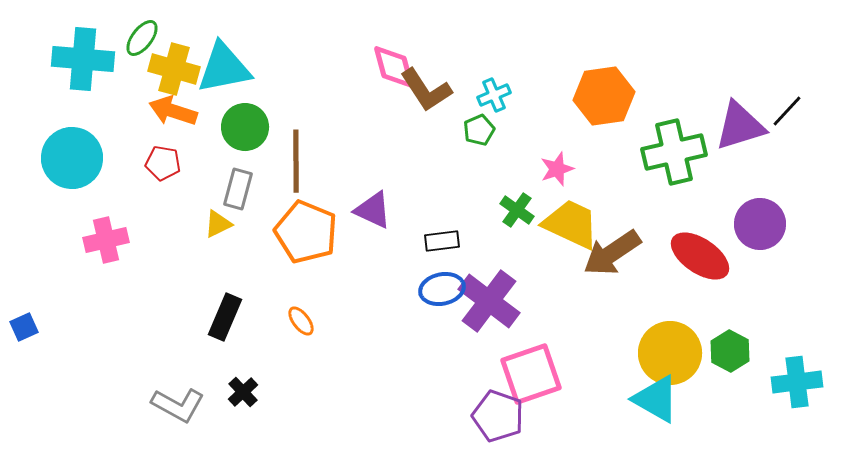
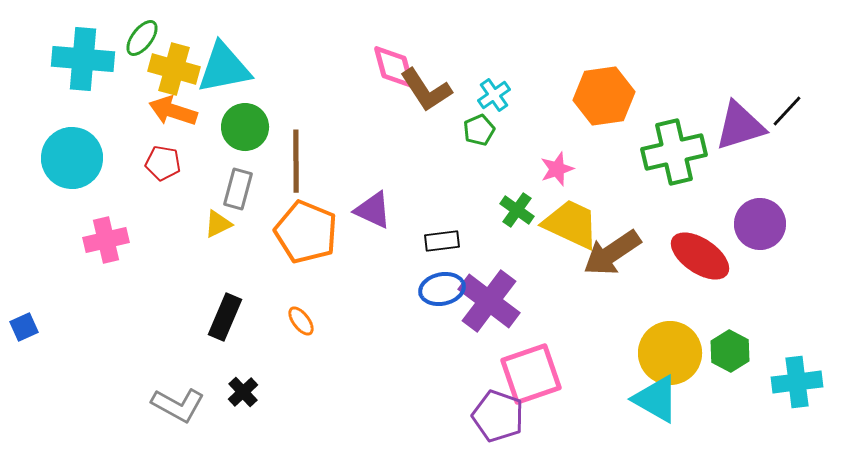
cyan cross at (494, 95): rotated 12 degrees counterclockwise
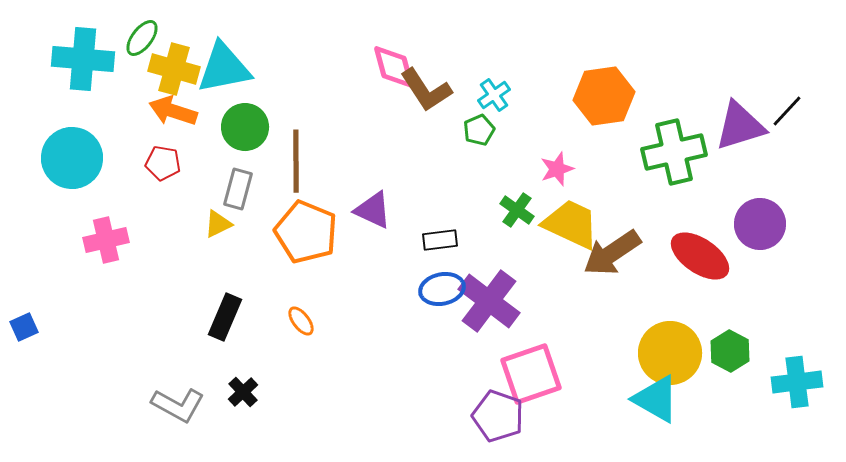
black rectangle at (442, 241): moved 2 px left, 1 px up
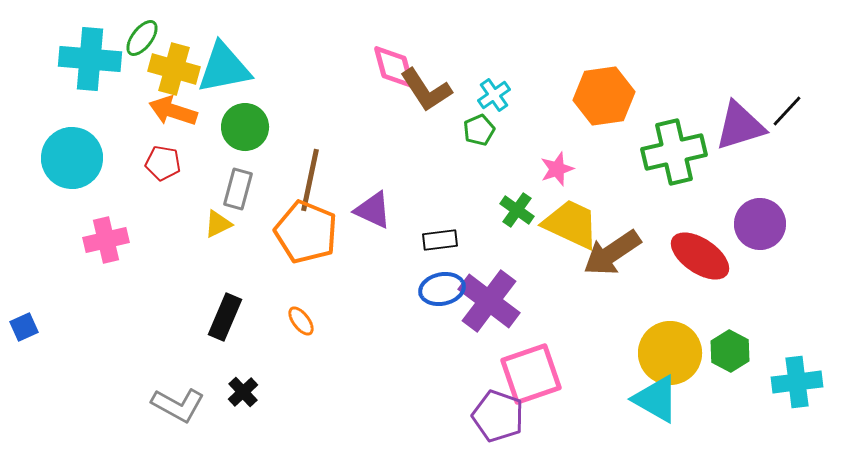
cyan cross at (83, 59): moved 7 px right
brown line at (296, 161): moved 14 px right, 19 px down; rotated 12 degrees clockwise
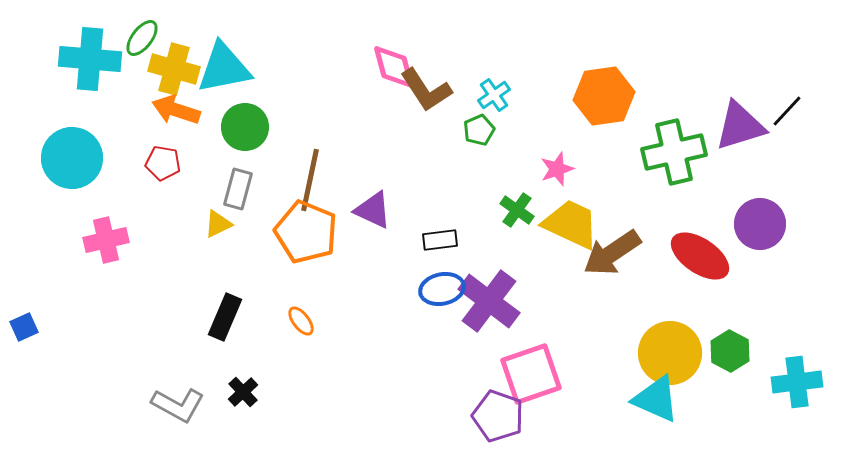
orange arrow at (173, 111): moved 3 px right, 1 px up
cyan triangle at (656, 399): rotated 6 degrees counterclockwise
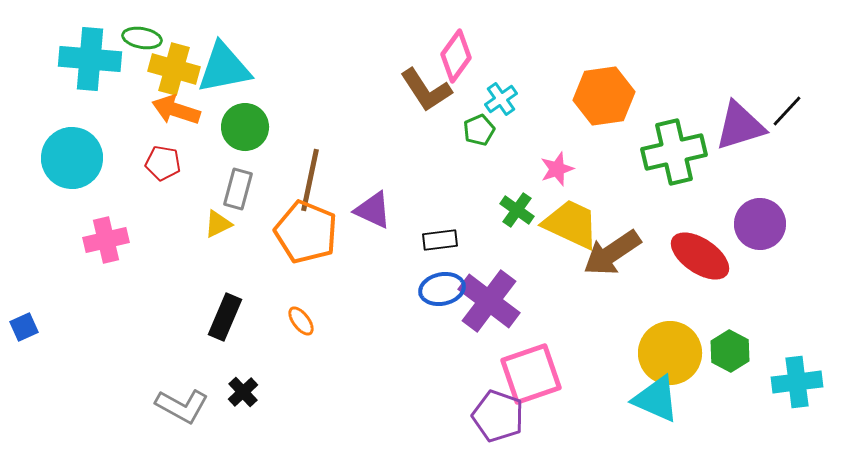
green ellipse at (142, 38): rotated 63 degrees clockwise
pink diamond at (394, 67): moved 62 px right, 11 px up; rotated 51 degrees clockwise
cyan cross at (494, 95): moved 7 px right, 4 px down
gray L-shape at (178, 405): moved 4 px right, 1 px down
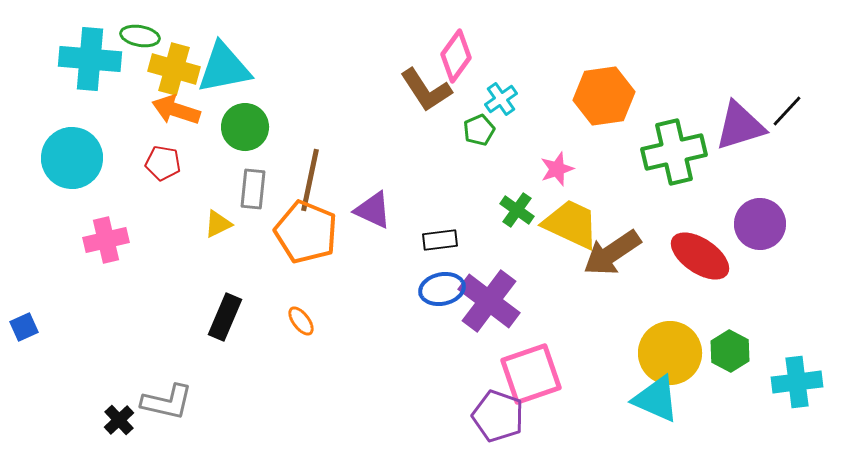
green ellipse at (142, 38): moved 2 px left, 2 px up
gray rectangle at (238, 189): moved 15 px right; rotated 9 degrees counterclockwise
black cross at (243, 392): moved 124 px left, 28 px down
gray L-shape at (182, 406): moved 15 px left, 4 px up; rotated 16 degrees counterclockwise
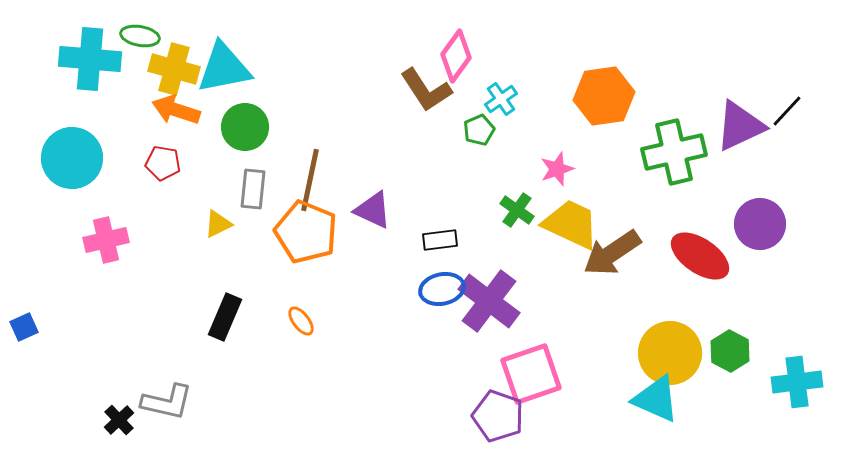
purple triangle at (740, 126): rotated 8 degrees counterclockwise
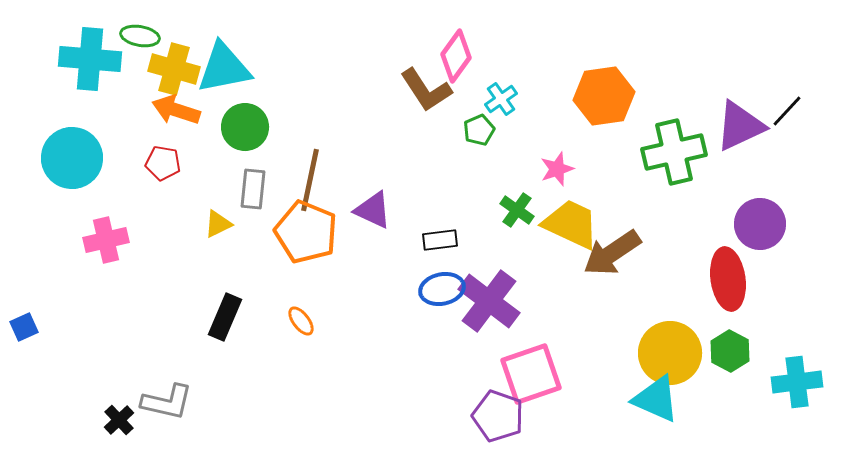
red ellipse at (700, 256): moved 28 px right, 23 px down; rotated 48 degrees clockwise
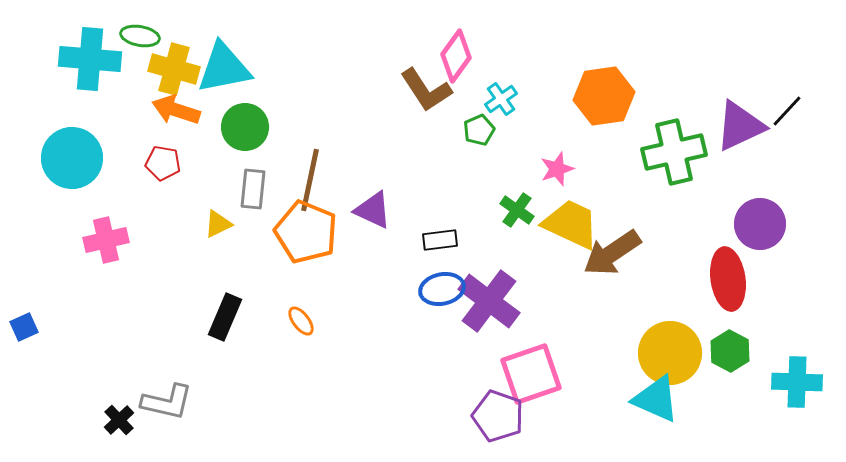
cyan cross at (797, 382): rotated 9 degrees clockwise
